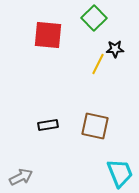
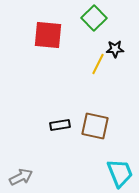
black rectangle: moved 12 px right
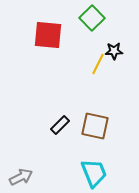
green square: moved 2 px left
black star: moved 1 px left, 2 px down
black rectangle: rotated 36 degrees counterclockwise
cyan trapezoid: moved 26 px left
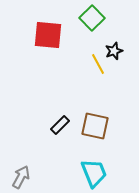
black star: rotated 18 degrees counterclockwise
yellow line: rotated 55 degrees counterclockwise
gray arrow: rotated 35 degrees counterclockwise
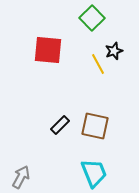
red square: moved 15 px down
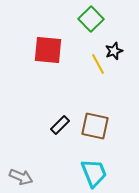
green square: moved 1 px left, 1 px down
gray arrow: rotated 85 degrees clockwise
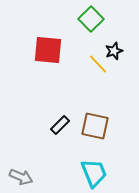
yellow line: rotated 15 degrees counterclockwise
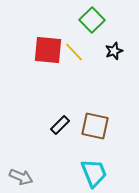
green square: moved 1 px right, 1 px down
yellow line: moved 24 px left, 12 px up
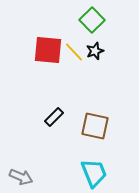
black star: moved 19 px left
black rectangle: moved 6 px left, 8 px up
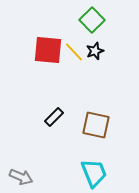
brown square: moved 1 px right, 1 px up
